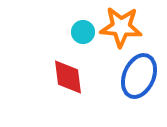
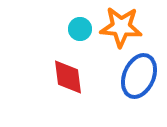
cyan circle: moved 3 px left, 3 px up
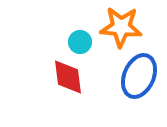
cyan circle: moved 13 px down
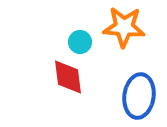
orange star: moved 3 px right
blue ellipse: moved 20 px down; rotated 15 degrees counterclockwise
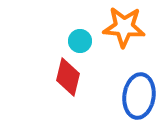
cyan circle: moved 1 px up
red diamond: rotated 21 degrees clockwise
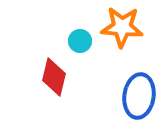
orange star: moved 2 px left
red diamond: moved 14 px left
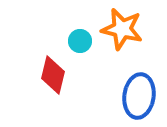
orange star: moved 2 px down; rotated 9 degrees clockwise
red diamond: moved 1 px left, 2 px up
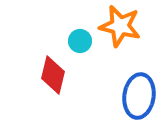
orange star: moved 2 px left, 3 px up
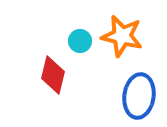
orange star: moved 2 px right, 10 px down
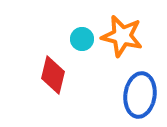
cyan circle: moved 2 px right, 2 px up
blue ellipse: moved 1 px right, 1 px up
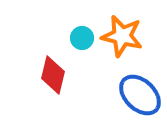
cyan circle: moved 1 px up
blue ellipse: rotated 54 degrees counterclockwise
